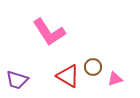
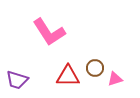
brown circle: moved 2 px right, 1 px down
red triangle: rotated 30 degrees counterclockwise
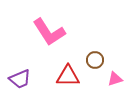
brown circle: moved 8 px up
purple trapezoid: moved 3 px right, 1 px up; rotated 40 degrees counterclockwise
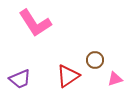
pink L-shape: moved 14 px left, 9 px up
red triangle: rotated 35 degrees counterclockwise
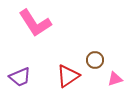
purple trapezoid: moved 2 px up
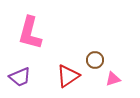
pink L-shape: moved 5 px left, 10 px down; rotated 48 degrees clockwise
pink triangle: moved 2 px left
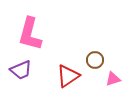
pink L-shape: moved 1 px down
purple trapezoid: moved 1 px right, 7 px up
